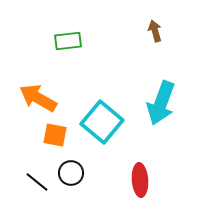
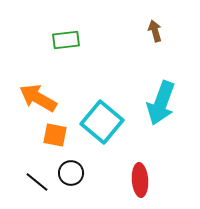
green rectangle: moved 2 px left, 1 px up
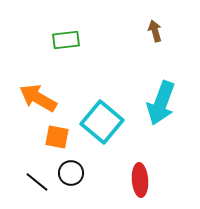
orange square: moved 2 px right, 2 px down
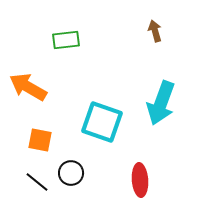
orange arrow: moved 10 px left, 11 px up
cyan square: rotated 21 degrees counterclockwise
orange square: moved 17 px left, 3 px down
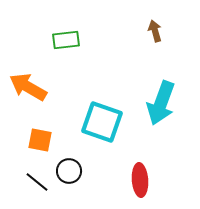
black circle: moved 2 px left, 2 px up
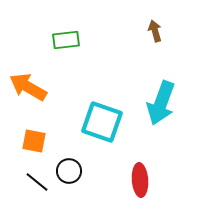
orange square: moved 6 px left, 1 px down
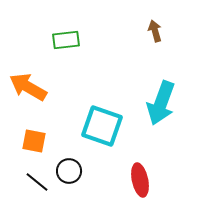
cyan square: moved 4 px down
red ellipse: rotated 8 degrees counterclockwise
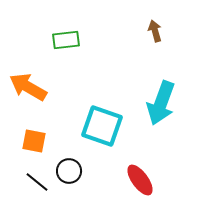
red ellipse: rotated 24 degrees counterclockwise
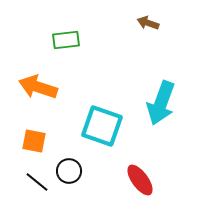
brown arrow: moved 7 px left, 8 px up; rotated 55 degrees counterclockwise
orange arrow: moved 10 px right; rotated 12 degrees counterclockwise
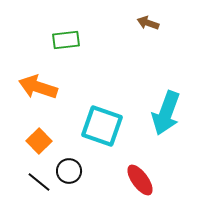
cyan arrow: moved 5 px right, 10 px down
orange square: moved 5 px right; rotated 35 degrees clockwise
black line: moved 2 px right
